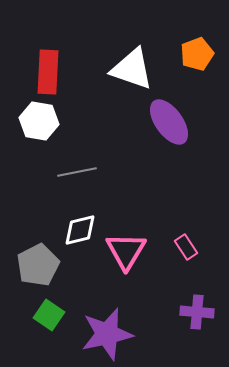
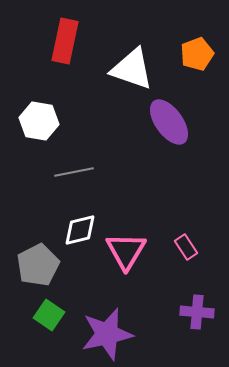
red rectangle: moved 17 px right, 31 px up; rotated 9 degrees clockwise
gray line: moved 3 px left
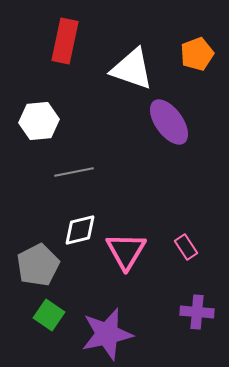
white hexagon: rotated 15 degrees counterclockwise
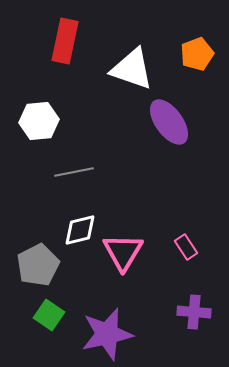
pink triangle: moved 3 px left, 1 px down
purple cross: moved 3 px left
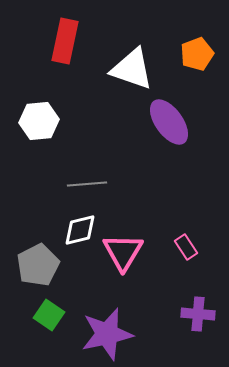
gray line: moved 13 px right, 12 px down; rotated 6 degrees clockwise
purple cross: moved 4 px right, 2 px down
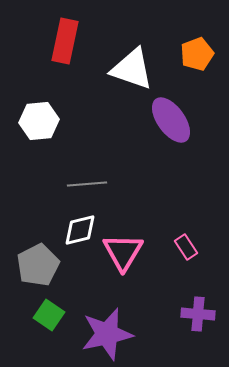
purple ellipse: moved 2 px right, 2 px up
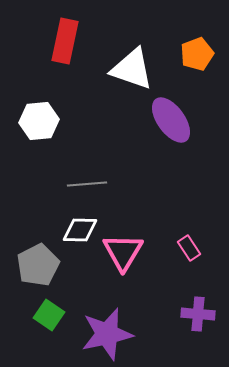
white diamond: rotated 15 degrees clockwise
pink rectangle: moved 3 px right, 1 px down
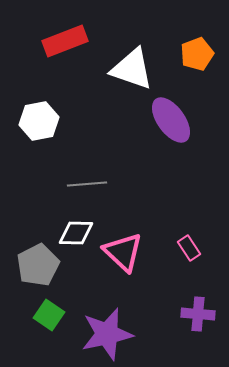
red rectangle: rotated 57 degrees clockwise
white hexagon: rotated 6 degrees counterclockwise
white diamond: moved 4 px left, 3 px down
pink triangle: rotated 18 degrees counterclockwise
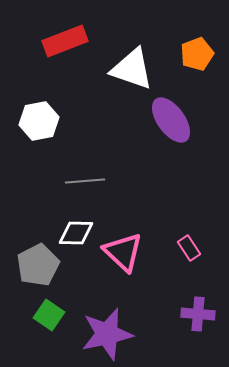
gray line: moved 2 px left, 3 px up
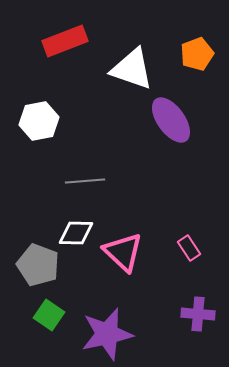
gray pentagon: rotated 24 degrees counterclockwise
